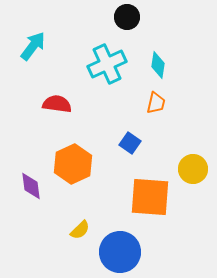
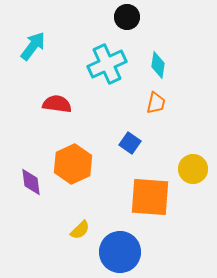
purple diamond: moved 4 px up
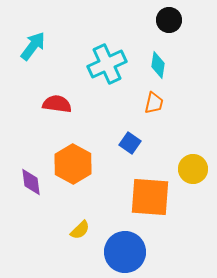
black circle: moved 42 px right, 3 px down
orange trapezoid: moved 2 px left
orange hexagon: rotated 6 degrees counterclockwise
blue circle: moved 5 px right
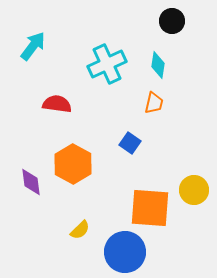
black circle: moved 3 px right, 1 px down
yellow circle: moved 1 px right, 21 px down
orange square: moved 11 px down
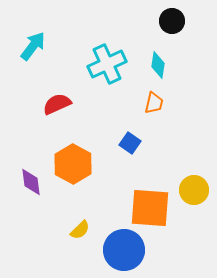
red semicircle: rotated 32 degrees counterclockwise
blue circle: moved 1 px left, 2 px up
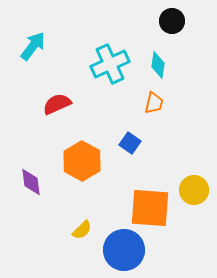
cyan cross: moved 3 px right
orange hexagon: moved 9 px right, 3 px up
yellow semicircle: moved 2 px right
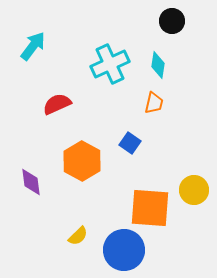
yellow semicircle: moved 4 px left, 6 px down
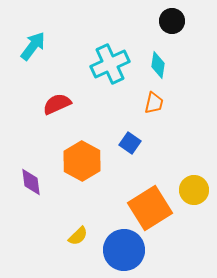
orange square: rotated 36 degrees counterclockwise
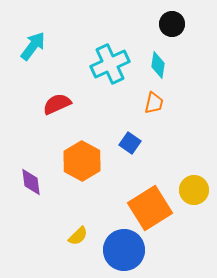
black circle: moved 3 px down
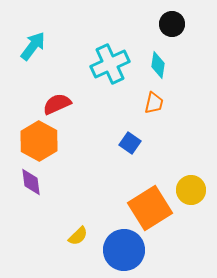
orange hexagon: moved 43 px left, 20 px up
yellow circle: moved 3 px left
